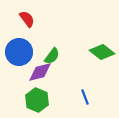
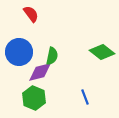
red semicircle: moved 4 px right, 5 px up
green semicircle: rotated 24 degrees counterclockwise
green hexagon: moved 3 px left, 2 px up
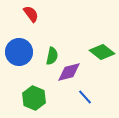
purple diamond: moved 29 px right
blue line: rotated 21 degrees counterclockwise
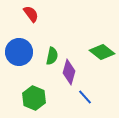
purple diamond: rotated 60 degrees counterclockwise
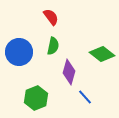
red semicircle: moved 20 px right, 3 px down
green diamond: moved 2 px down
green semicircle: moved 1 px right, 10 px up
green hexagon: moved 2 px right; rotated 15 degrees clockwise
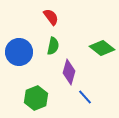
green diamond: moved 6 px up
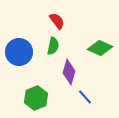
red semicircle: moved 6 px right, 4 px down
green diamond: moved 2 px left; rotated 15 degrees counterclockwise
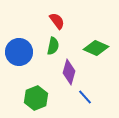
green diamond: moved 4 px left
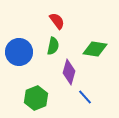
green diamond: moved 1 px left, 1 px down; rotated 15 degrees counterclockwise
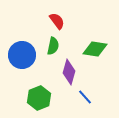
blue circle: moved 3 px right, 3 px down
green hexagon: moved 3 px right
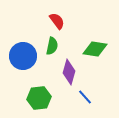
green semicircle: moved 1 px left
blue circle: moved 1 px right, 1 px down
green hexagon: rotated 15 degrees clockwise
